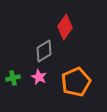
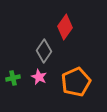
gray diamond: rotated 25 degrees counterclockwise
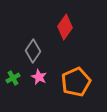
gray diamond: moved 11 px left
green cross: rotated 16 degrees counterclockwise
